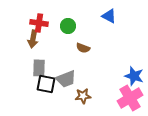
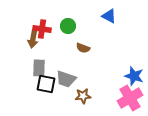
red cross: moved 3 px right, 6 px down
gray trapezoid: rotated 40 degrees clockwise
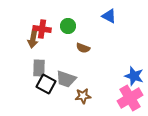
black square: rotated 18 degrees clockwise
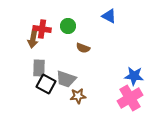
blue star: rotated 12 degrees counterclockwise
brown star: moved 5 px left
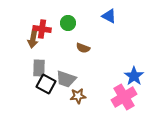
green circle: moved 3 px up
blue star: rotated 30 degrees clockwise
pink cross: moved 6 px left, 1 px up
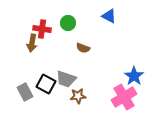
brown arrow: moved 1 px left, 4 px down
gray rectangle: moved 14 px left, 24 px down; rotated 30 degrees counterclockwise
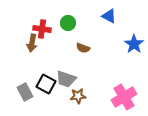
blue star: moved 32 px up
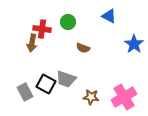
green circle: moved 1 px up
brown star: moved 13 px right, 1 px down; rotated 14 degrees clockwise
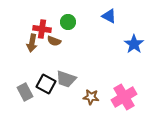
brown semicircle: moved 29 px left, 7 px up
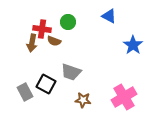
blue star: moved 1 px left, 1 px down
gray trapezoid: moved 5 px right, 7 px up
brown star: moved 8 px left, 3 px down
